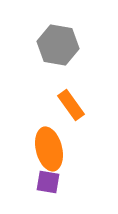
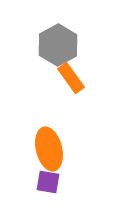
gray hexagon: rotated 21 degrees clockwise
orange rectangle: moved 27 px up
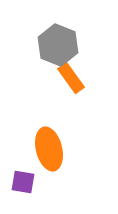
gray hexagon: rotated 9 degrees counterclockwise
purple square: moved 25 px left
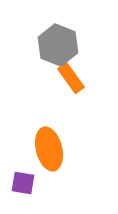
purple square: moved 1 px down
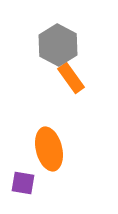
gray hexagon: rotated 6 degrees clockwise
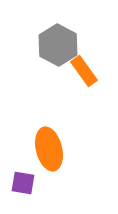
orange rectangle: moved 13 px right, 7 px up
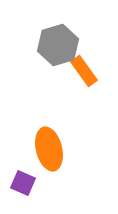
gray hexagon: rotated 15 degrees clockwise
purple square: rotated 15 degrees clockwise
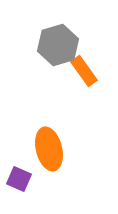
purple square: moved 4 px left, 4 px up
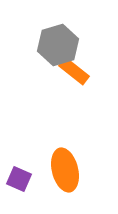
orange rectangle: moved 10 px left; rotated 16 degrees counterclockwise
orange ellipse: moved 16 px right, 21 px down
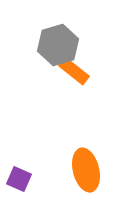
orange ellipse: moved 21 px right
